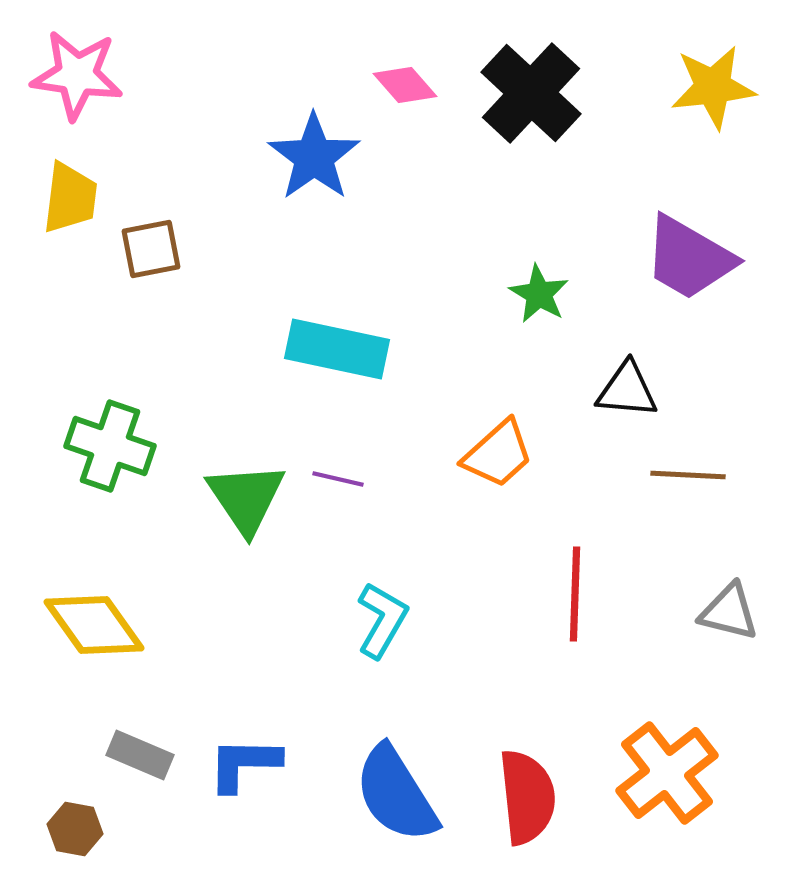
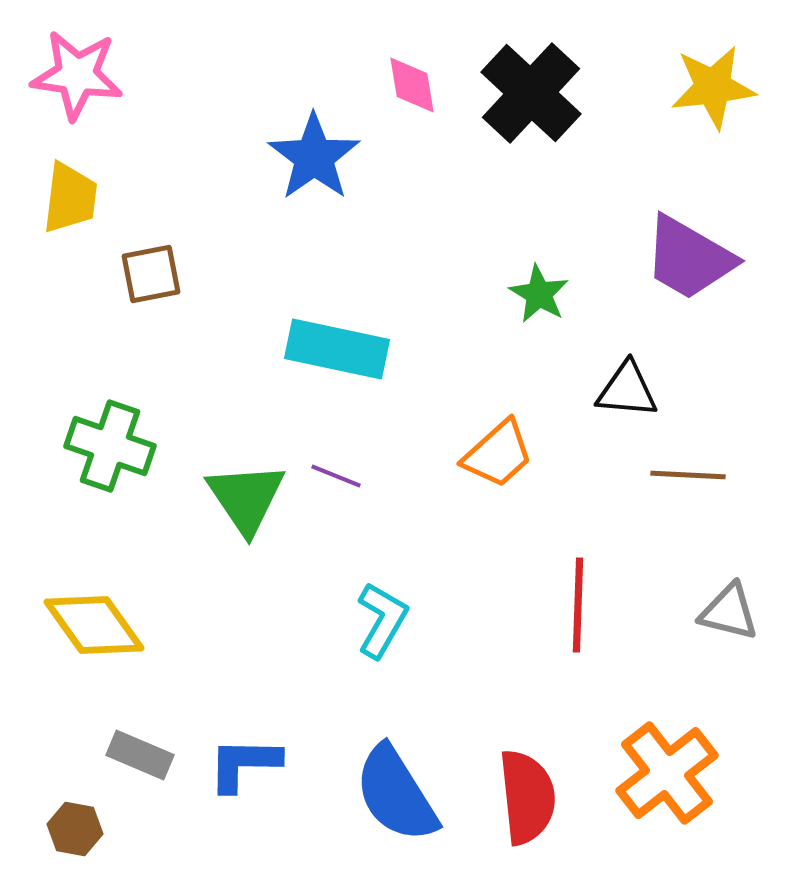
pink diamond: moved 7 px right; rotated 32 degrees clockwise
brown square: moved 25 px down
purple line: moved 2 px left, 3 px up; rotated 9 degrees clockwise
red line: moved 3 px right, 11 px down
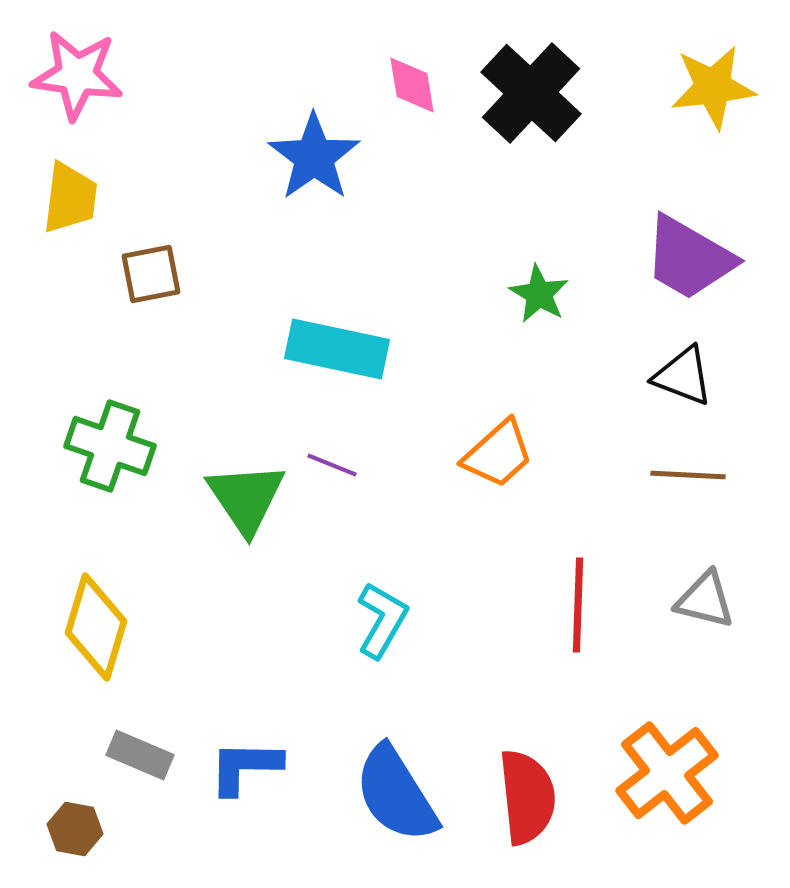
black triangle: moved 56 px right, 14 px up; rotated 16 degrees clockwise
purple line: moved 4 px left, 11 px up
gray triangle: moved 24 px left, 12 px up
yellow diamond: moved 2 px right, 2 px down; rotated 52 degrees clockwise
blue L-shape: moved 1 px right, 3 px down
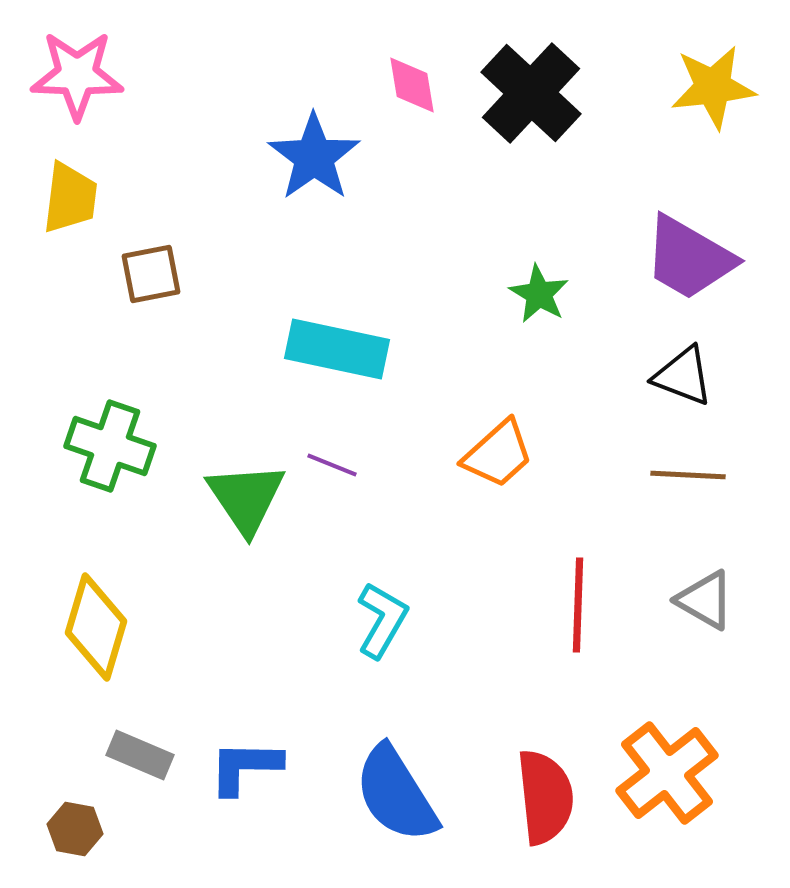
pink star: rotated 6 degrees counterclockwise
gray triangle: rotated 16 degrees clockwise
red semicircle: moved 18 px right
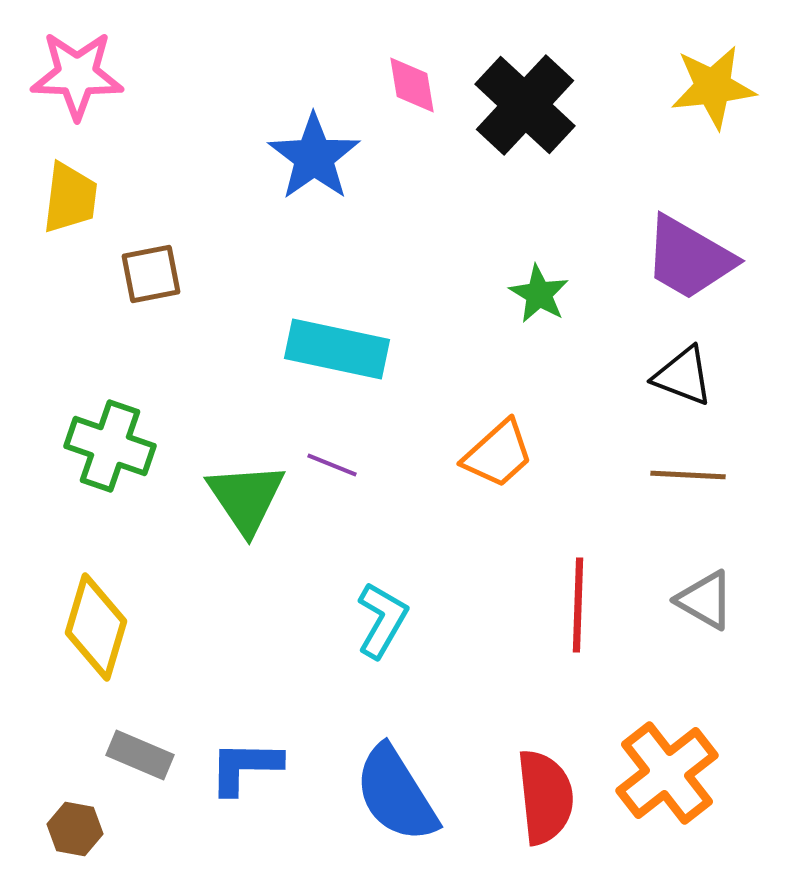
black cross: moved 6 px left, 12 px down
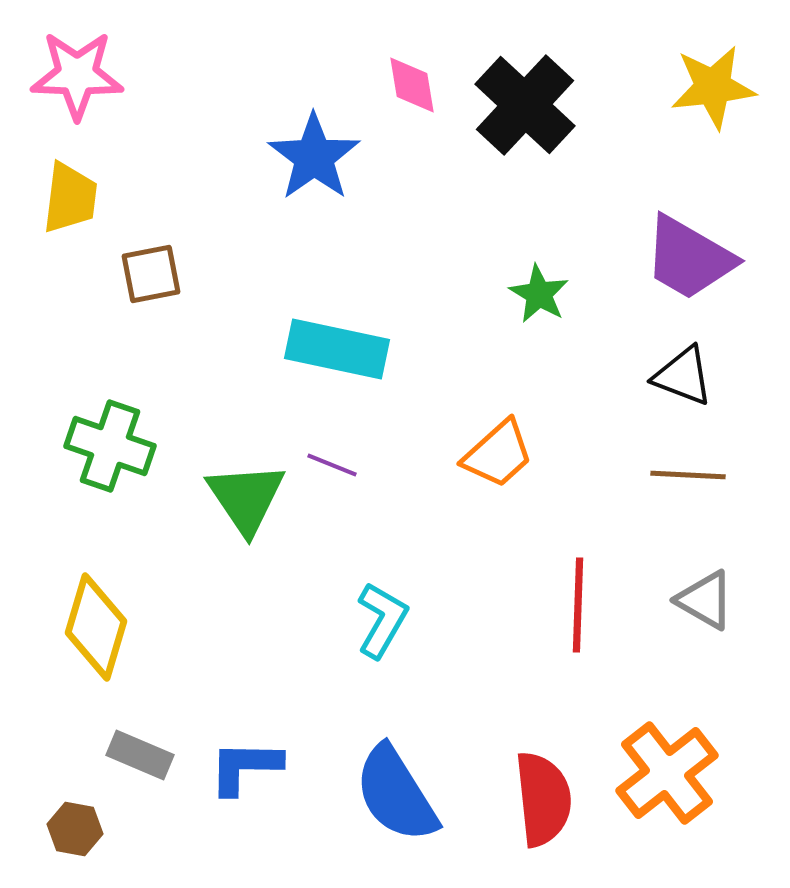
red semicircle: moved 2 px left, 2 px down
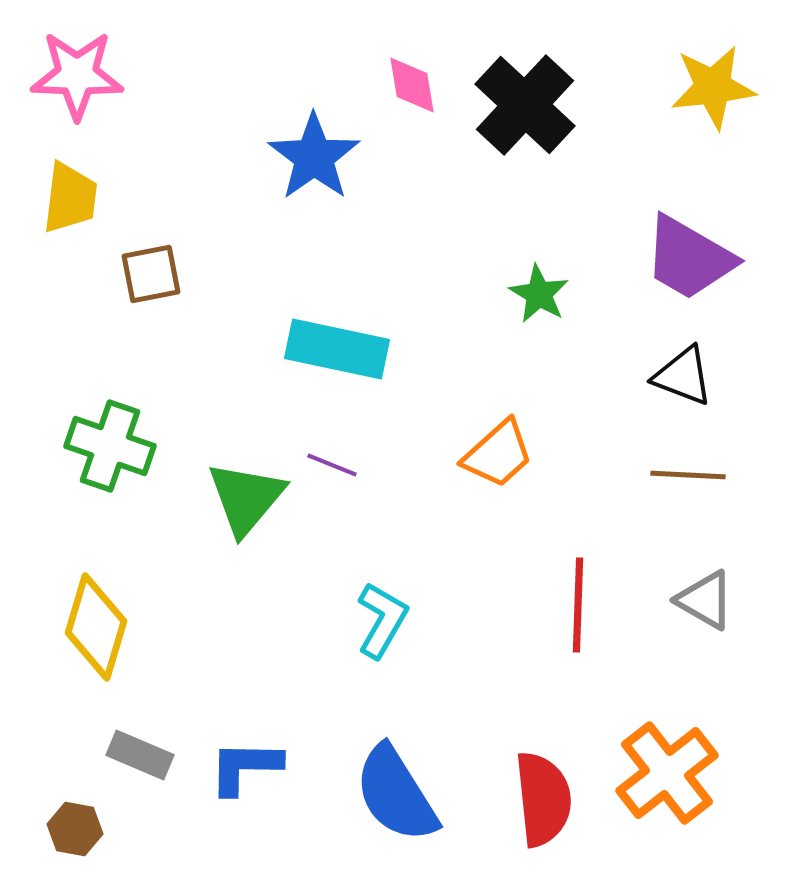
green triangle: rotated 14 degrees clockwise
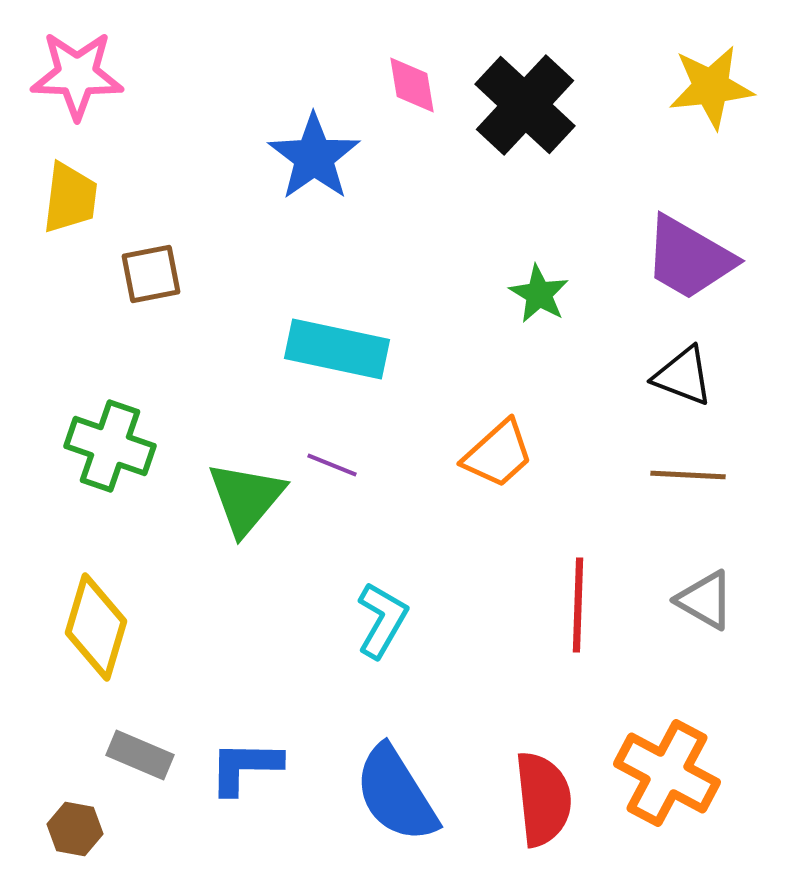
yellow star: moved 2 px left
orange cross: rotated 24 degrees counterclockwise
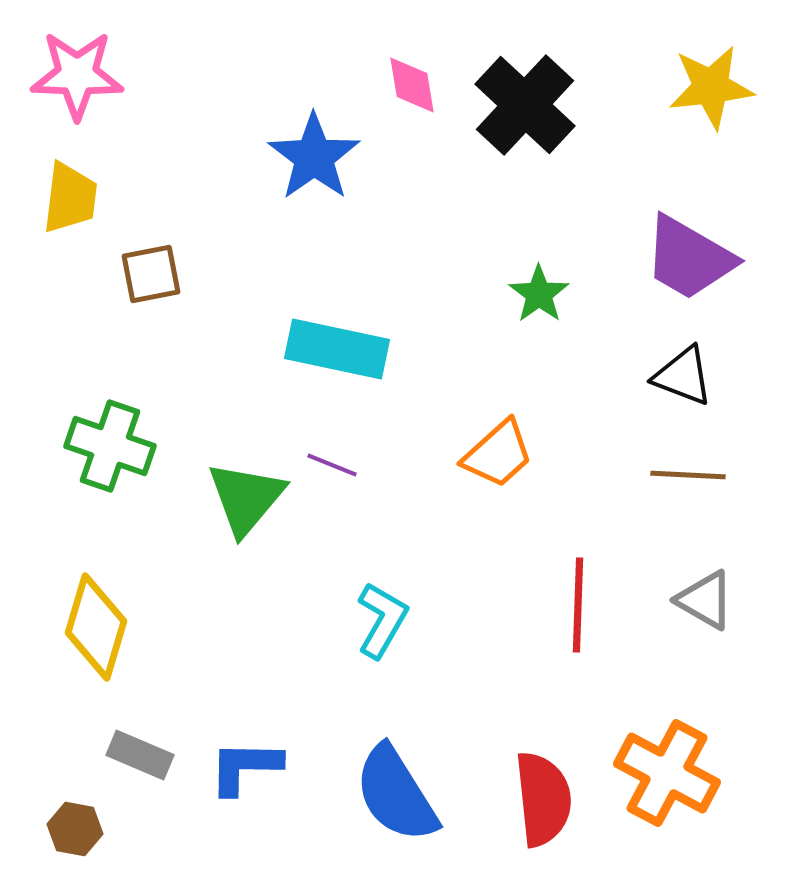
green star: rotated 6 degrees clockwise
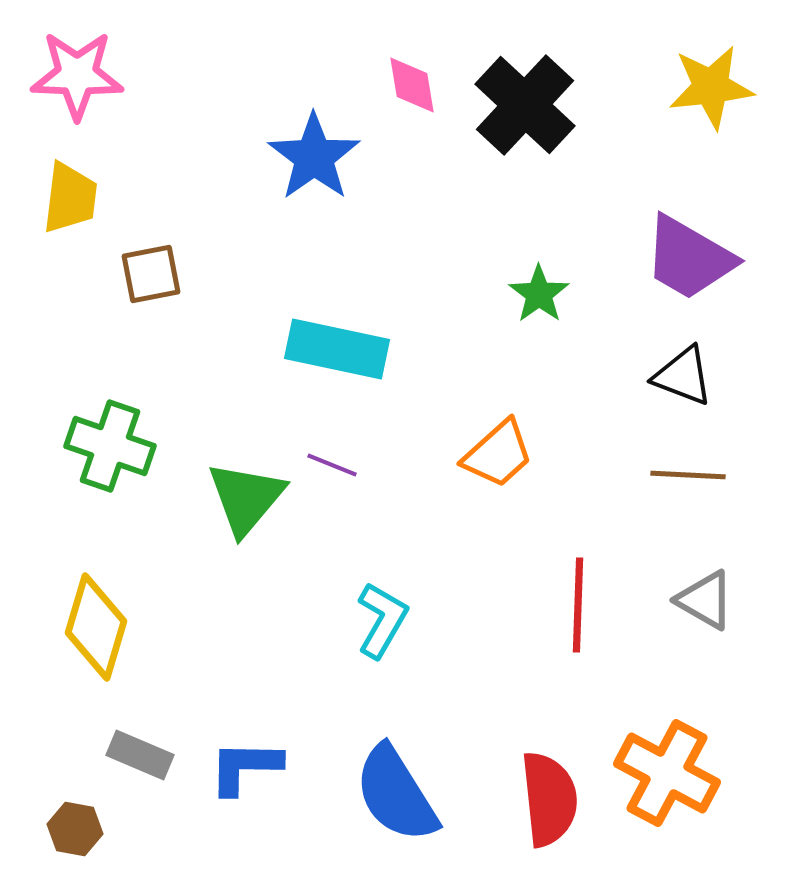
red semicircle: moved 6 px right
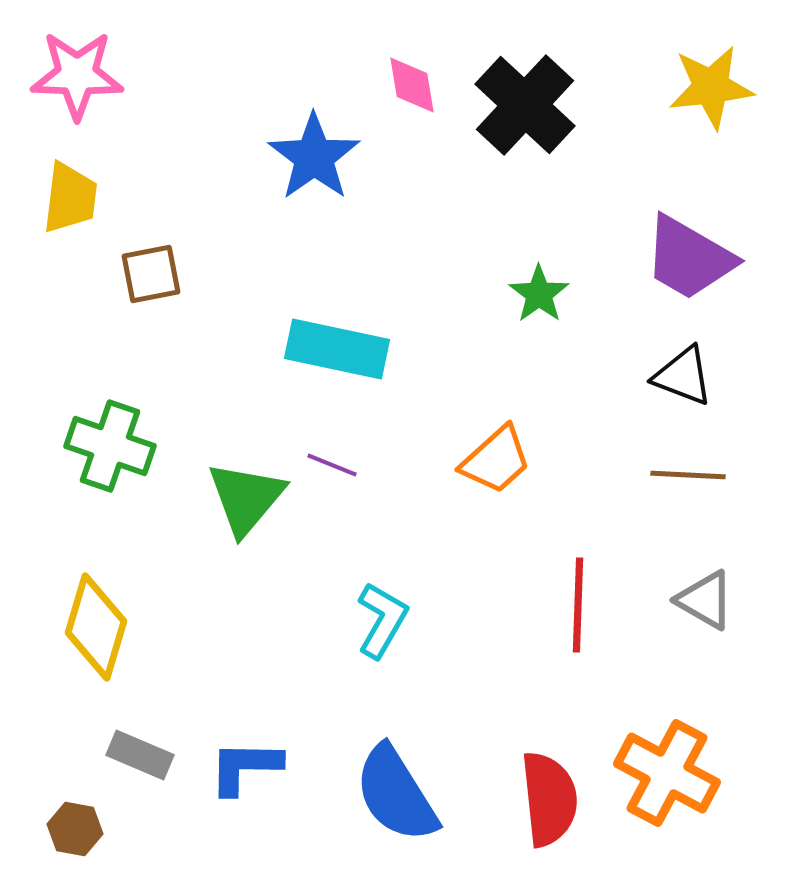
orange trapezoid: moved 2 px left, 6 px down
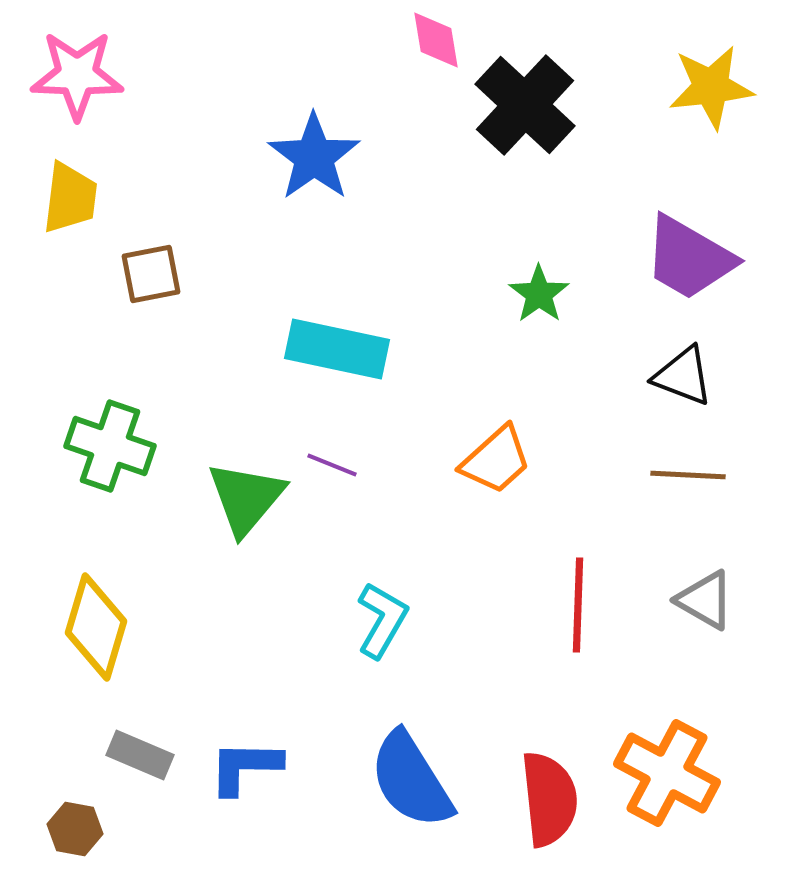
pink diamond: moved 24 px right, 45 px up
blue semicircle: moved 15 px right, 14 px up
